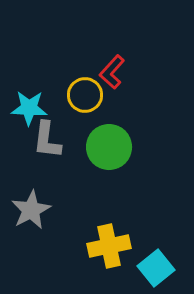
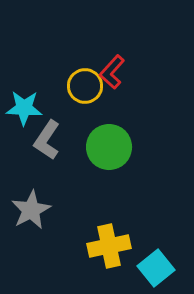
yellow circle: moved 9 px up
cyan star: moved 5 px left
gray L-shape: rotated 27 degrees clockwise
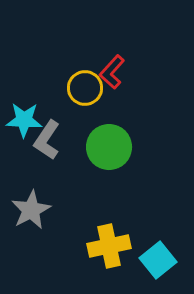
yellow circle: moved 2 px down
cyan star: moved 12 px down
cyan square: moved 2 px right, 8 px up
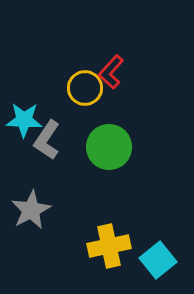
red L-shape: moved 1 px left
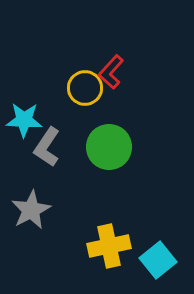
gray L-shape: moved 7 px down
